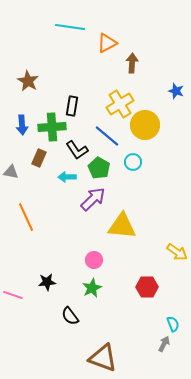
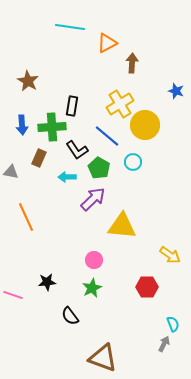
yellow arrow: moved 7 px left, 3 px down
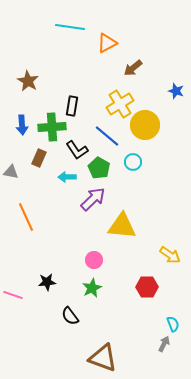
brown arrow: moved 1 px right, 5 px down; rotated 132 degrees counterclockwise
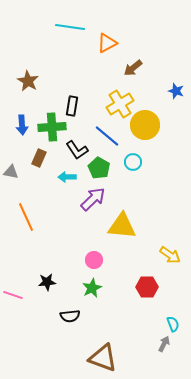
black semicircle: rotated 60 degrees counterclockwise
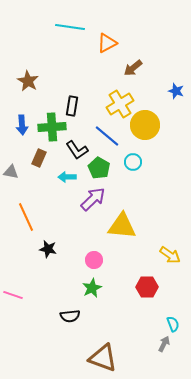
black star: moved 1 px right, 33 px up; rotated 18 degrees clockwise
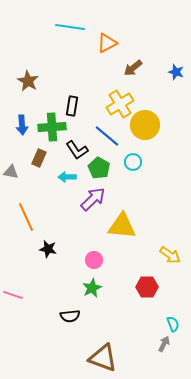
blue star: moved 19 px up
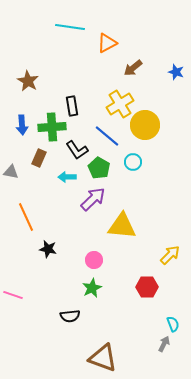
black rectangle: rotated 18 degrees counterclockwise
yellow arrow: rotated 80 degrees counterclockwise
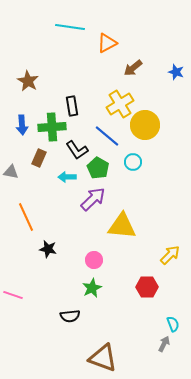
green pentagon: moved 1 px left
